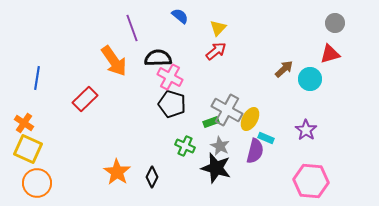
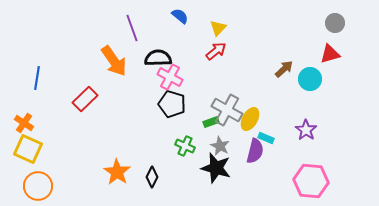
orange circle: moved 1 px right, 3 px down
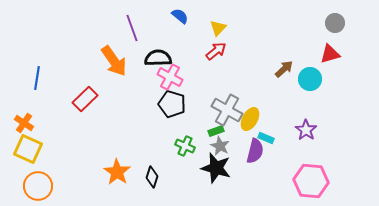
green rectangle: moved 5 px right, 9 px down
black diamond: rotated 10 degrees counterclockwise
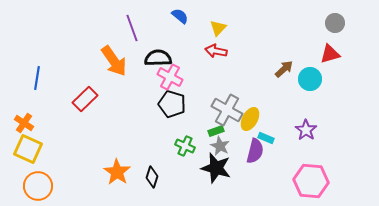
red arrow: rotated 130 degrees counterclockwise
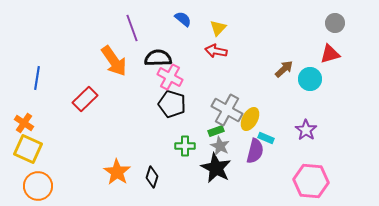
blue semicircle: moved 3 px right, 3 px down
green cross: rotated 24 degrees counterclockwise
black star: rotated 12 degrees clockwise
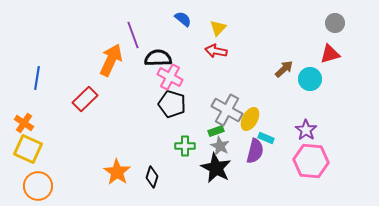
purple line: moved 1 px right, 7 px down
orange arrow: moved 3 px left, 1 px up; rotated 120 degrees counterclockwise
pink hexagon: moved 20 px up
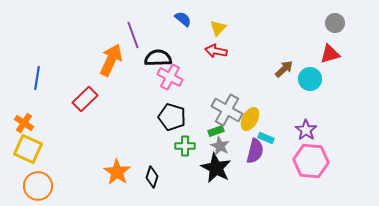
black pentagon: moved 13 px down
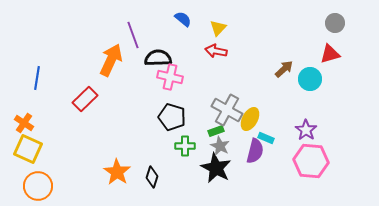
pink cross: rotated 15 degrees counterclockwise
